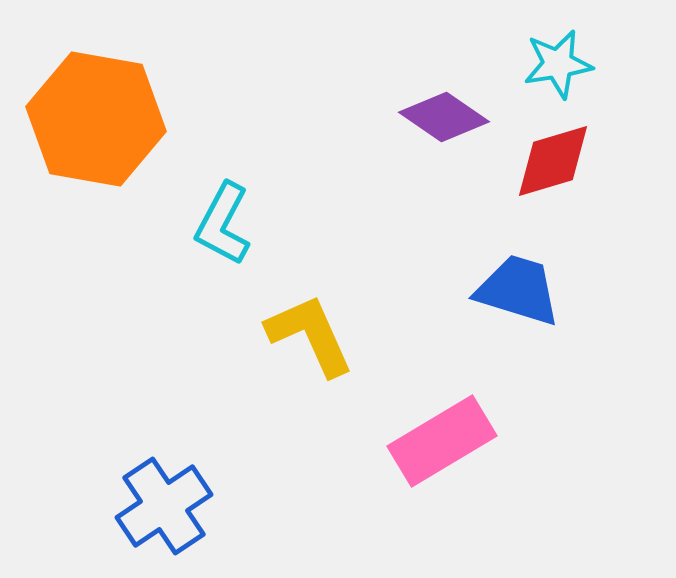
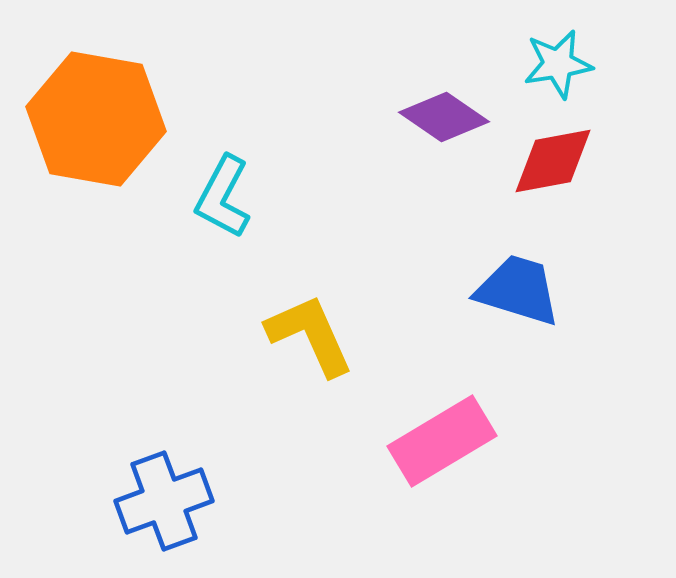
red diamond: rotated 6 degrees clockwise
cyan L-shape: moved 27 px up
blue cross: moved 5 px up; rotated 14 degrees clockwise
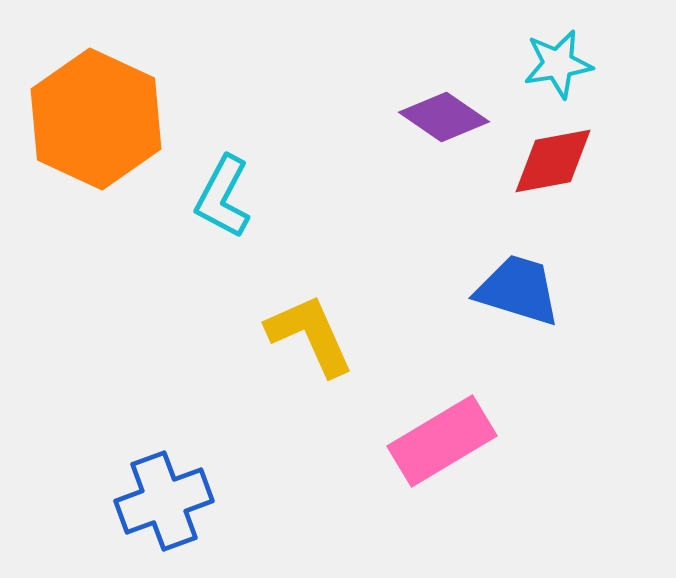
orange hexagon: rotated 15 degrees clockwise
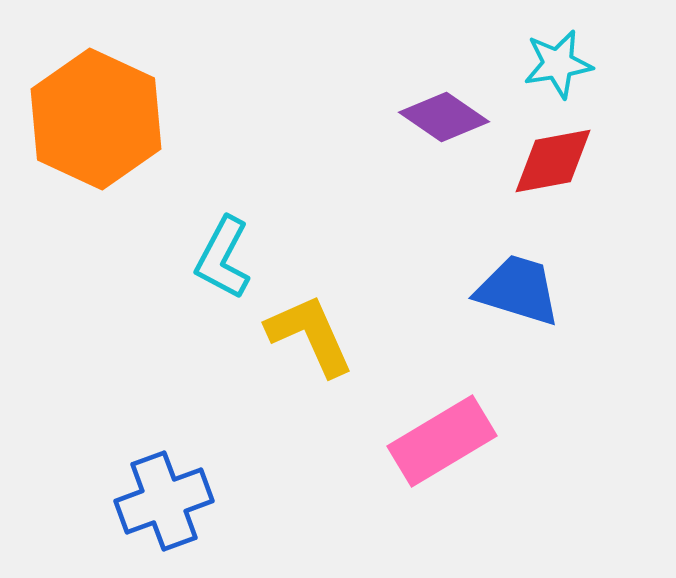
cyan L-shape: moved 61 px down
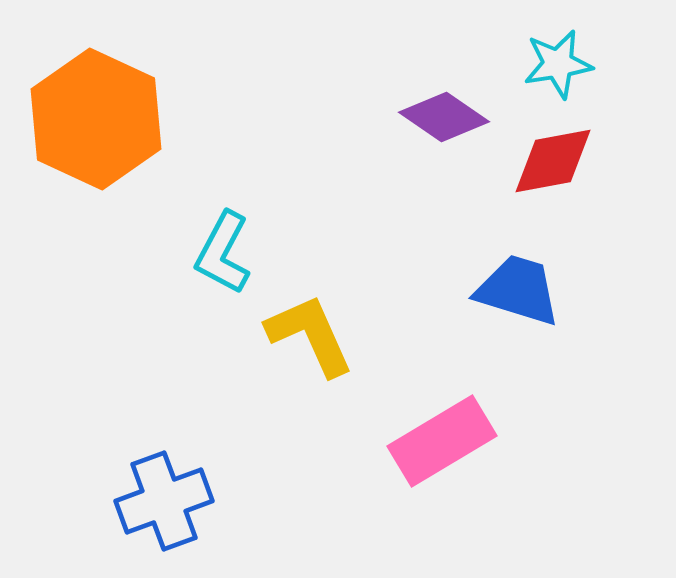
cyan L-shape: moved 5 px up
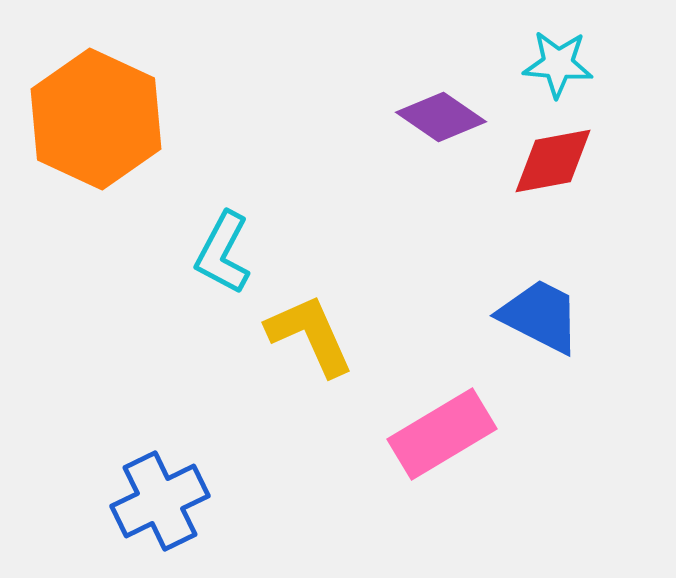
cyan star: rotated 14 degrees clockwise
purple diamond: moved 3 px left
blue trapezoid: moved 22 px right, 26 px down; rotated 10 degrees clockwise
pink rectangle: moved 7 px up
blue cross: moved 4 px left; rotated 6 degrees counterclockwise
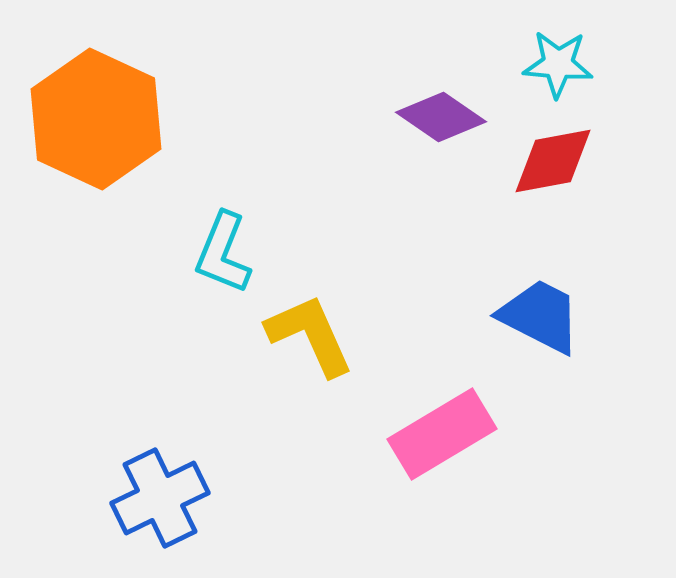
cyan L-shape: rotated 6 degrees counterclockwise
blue cross: moved 3 px up
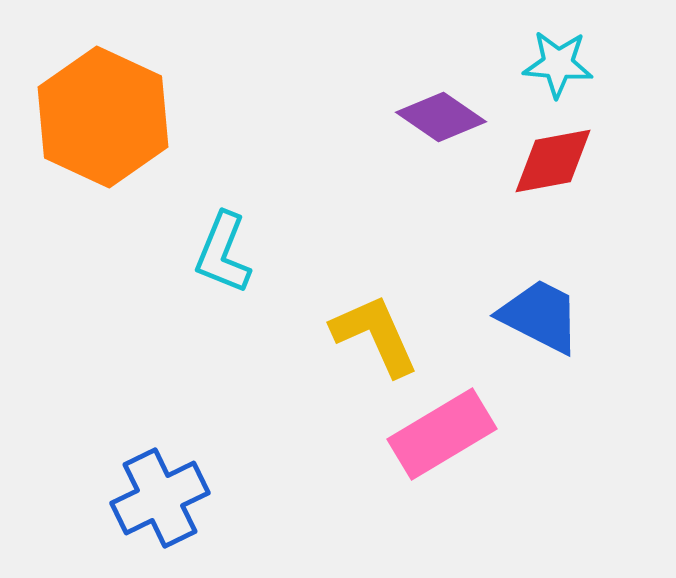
orange hexagon: moved 7 px right, 2 px up
yellow L-shape: moved 65 px right
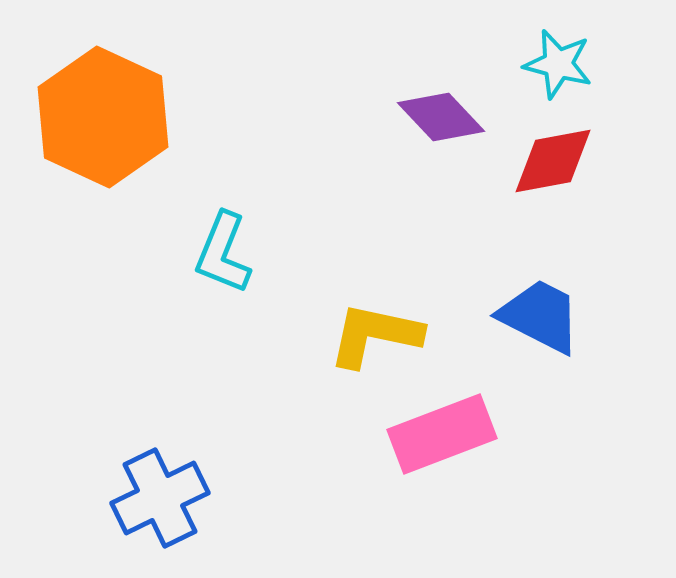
cyan star: rotated 10 degrees clockwise
purple diamond: rotated 12 degrees clockwise
yellow L-shape: rotated 54 degrees counterclockwise
pink rectangle: rotated 10 degrees clockwise
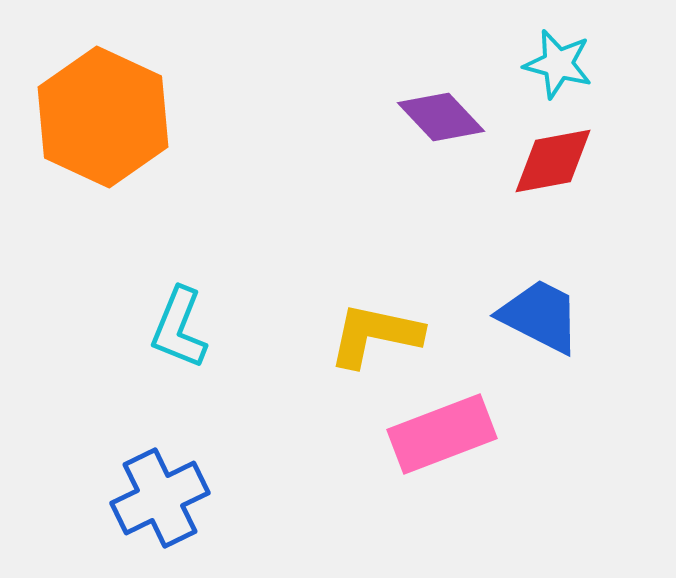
cyan L-shape: moved 44 px left, 75 px down
